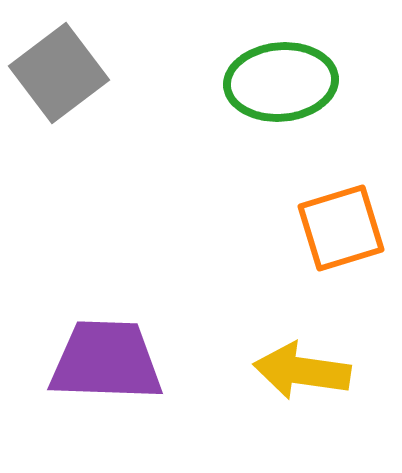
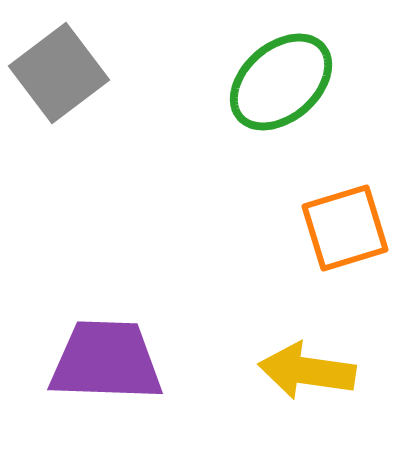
green ellipse: rotated 36 degrees counterclockwise
orange square: moved 4 px right
yellow arrow: moved 5 px right
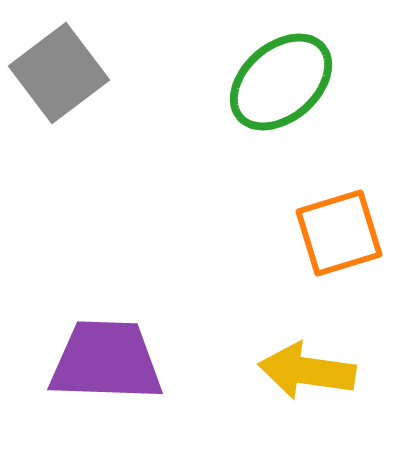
orange square: moved 6 px left, 5 px down
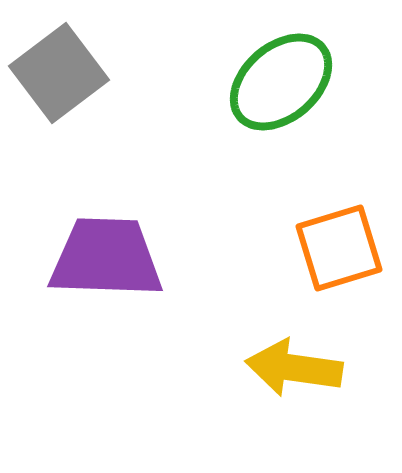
orange square: moved 15 px down
purple trapezoid: moved 103 px up
yellow arrow: moved 13 px left, 3 px up
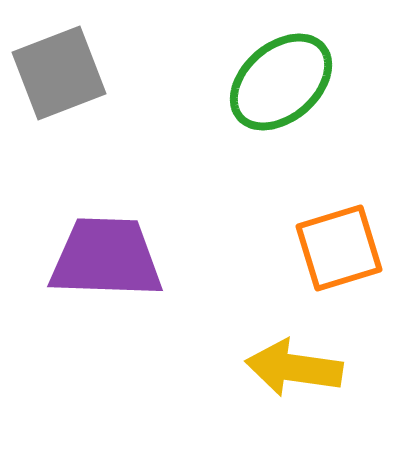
gray square: rotated 16 degrees clockwise
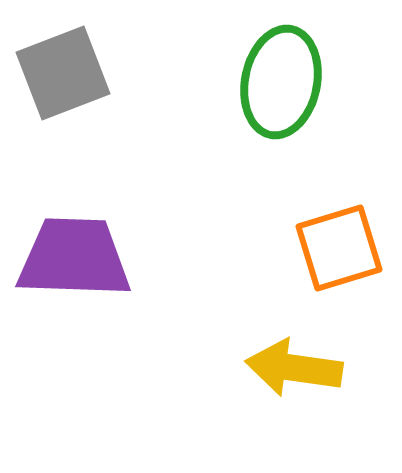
gray square: moved 4 px right
green ellipse: rotated 38 degrees counterclockwise
purple trapezoid: moved 32 px left
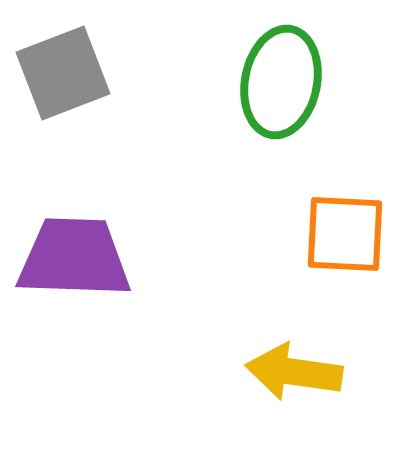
orange square: moved 6 px right, 14 px up; rotated 20 degrees clockwise
yellow arrow: moved 4 px down
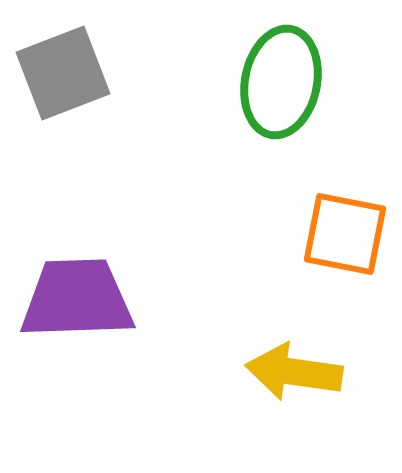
orange square: rotated 8 degrees clockwise
purple trapezoid: moved 3 px right, 41 px down; rotated 4 degrees counterclockwise
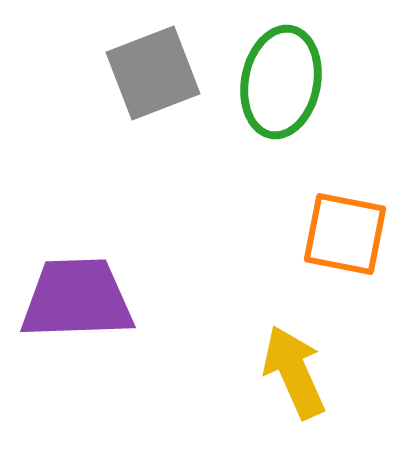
gray square: moved 90 px right
yellow arrow: rotated 58 degrees clockwise
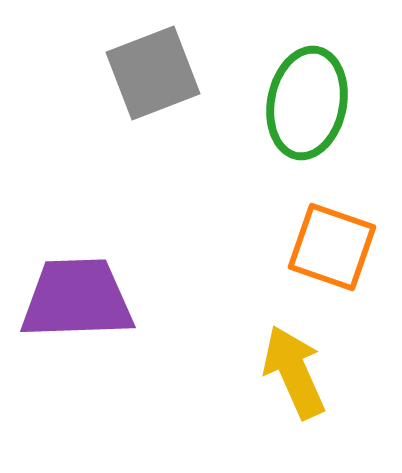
green ellipse: moved 26 px right, 21 px down
orange square: moved 13 px left, 13 px down; rotated 8 degrees clockwise
